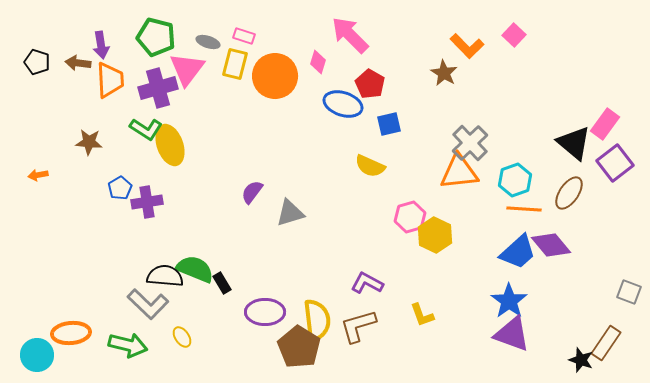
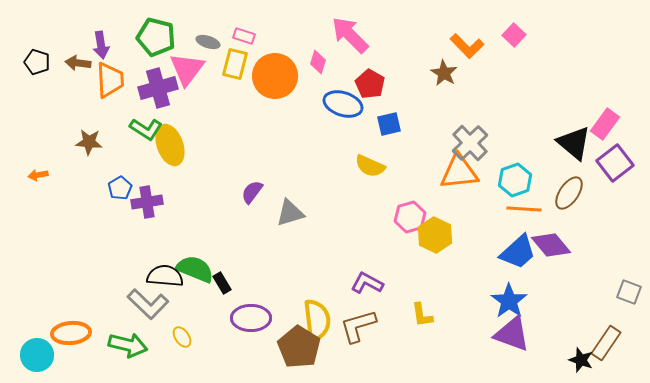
purple ellipse at (265, 312): moved 14 px left, 6 px down
yellow L-shape at (422, 315): rotated 12 degrees clockwise
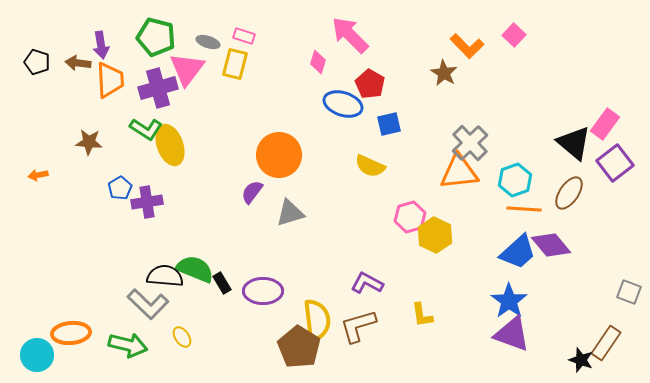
orange circle at (275, 76): moved 4 px right, 79 px down
purple ellipse at (251, 318): moved 12 px right, 27 px up
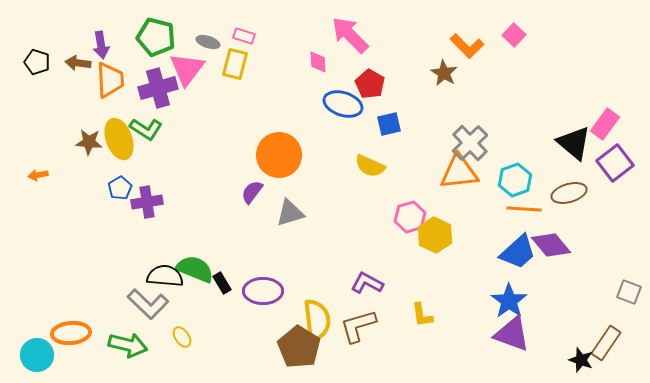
pink diamond at (318, 62): rotated 20 degrees counterclockwise
yellow ellipse at (170, 145): moved 51 px left, 6 px up
brown ellipse at (569, 193): rotated 40 degrees clockwise
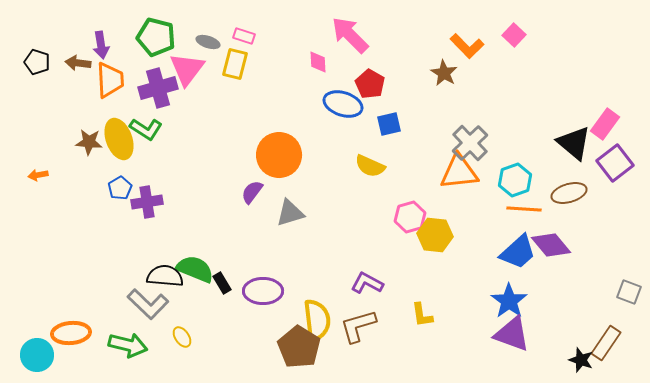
yellow hexagon at (435, 235): rotated 20 degrees counterclockwise
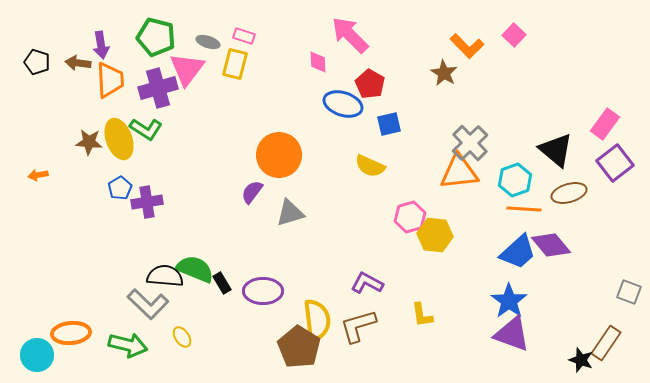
black triangle at (574, 143): moved 18 px left, 7 px down
